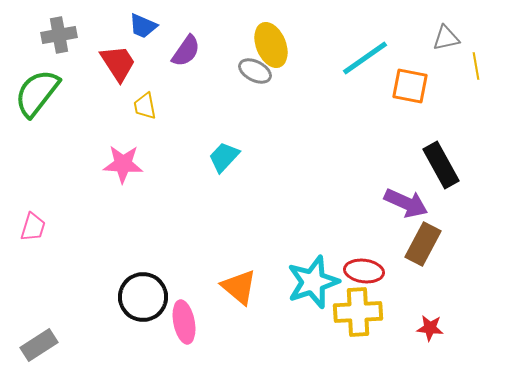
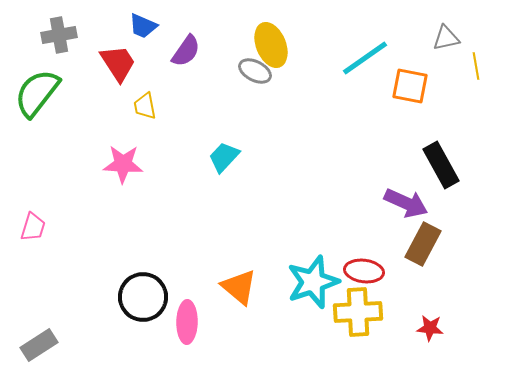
pink ellipse: moved 3 px right; rotated 12 degrees clockwise
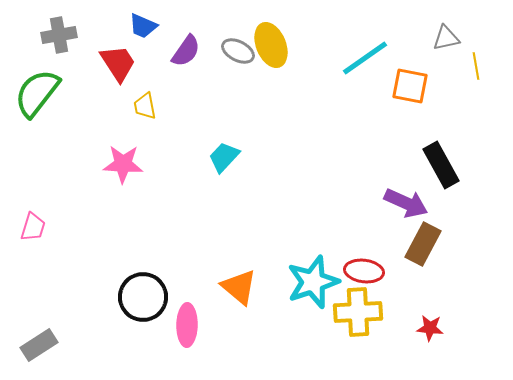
gray ellipse: moved 17 px left, 20 px up
pink ellipse: moved 3 px down
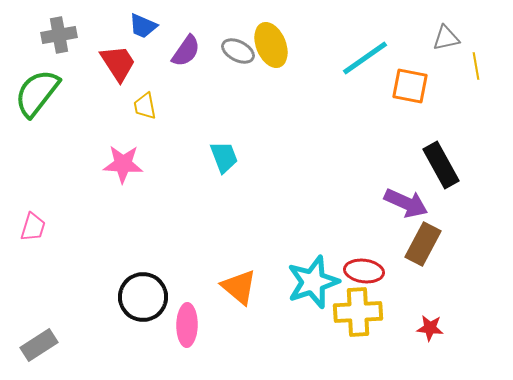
cyan trapezoid: rotated 116 degrees clockwise
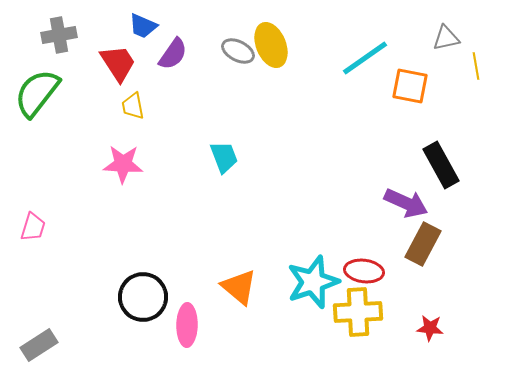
purple semicircle: moved 13 px left, 3 px down
yellow trapezoid: moved 12 px left
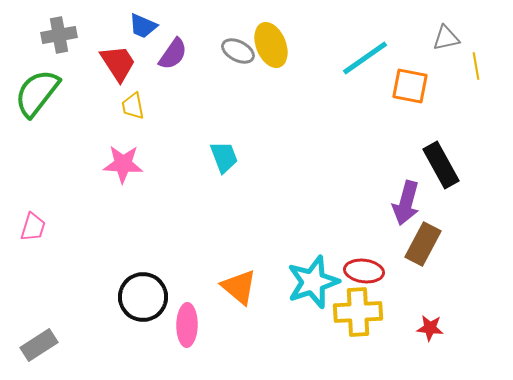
purple arrow: rotated 81 degrees clockwise
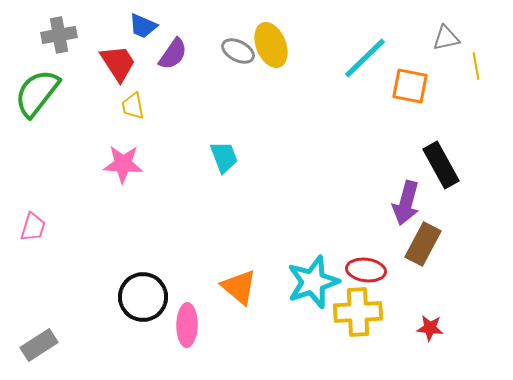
cyan line: rotated 9 degrees counterclockwise
red ellipse: moved 2 px right, 1 px up
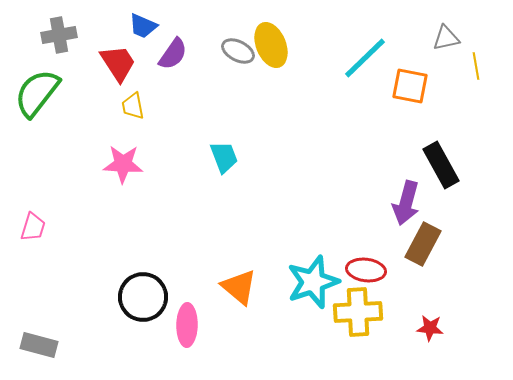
gray rectangle: rotated 48 degrees clockwise
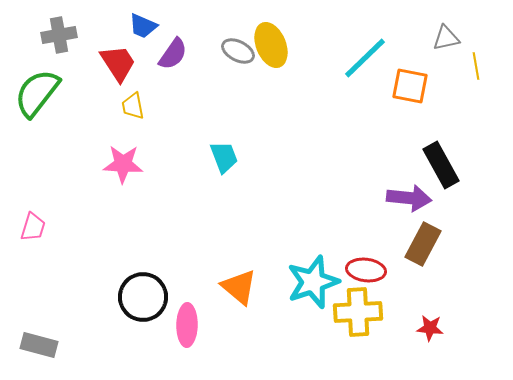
purple arrow: moved 3 px right, 5 px up; rotated 99 degrees counterclockwise
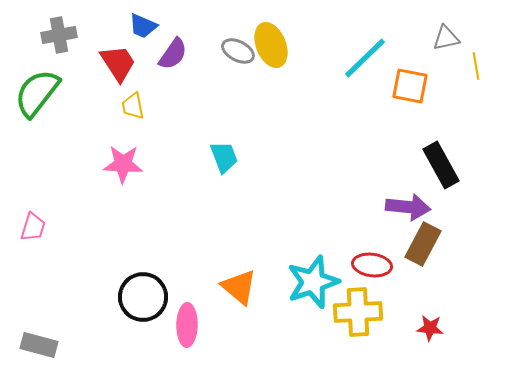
purple arrow: moved 1 px left, 9 px down
red ellipse: moved 6 px right, 5 px up
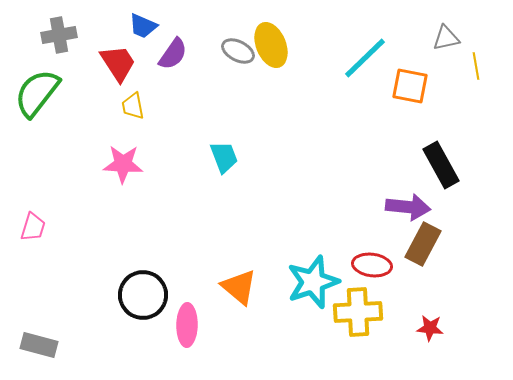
black circle: moved 2 px up
